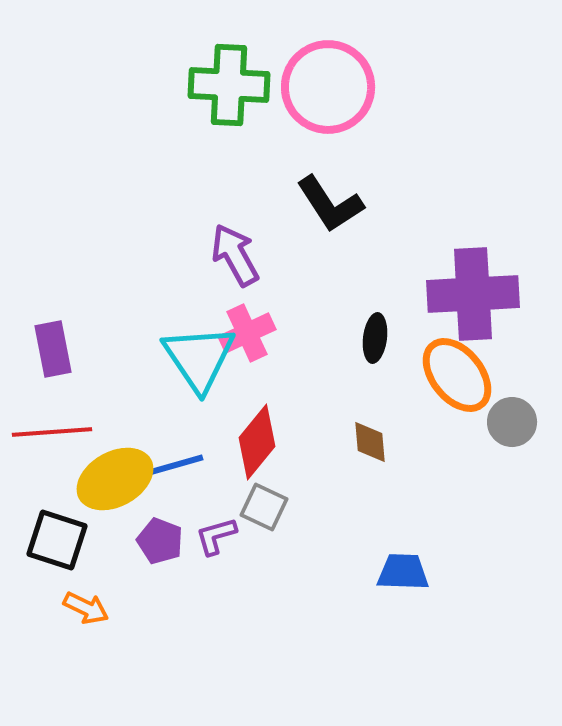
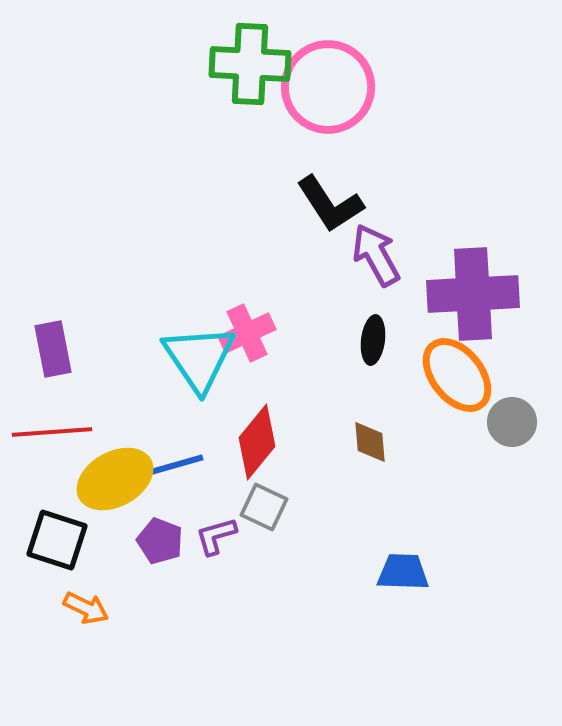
green cross: moved 21 px right, 21 px up
purple arrow: moved 141 px right
black ellipse: moved 2 px left, 2 px down
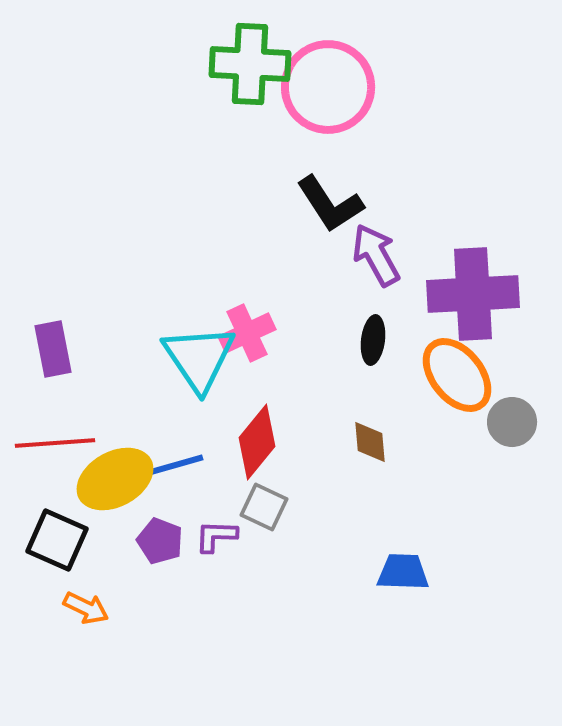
red line: moved 3 px right, 11 px down
purple L-shape: rotated 18 degrees clockwise
black square: rotated 6 degrees clockwise
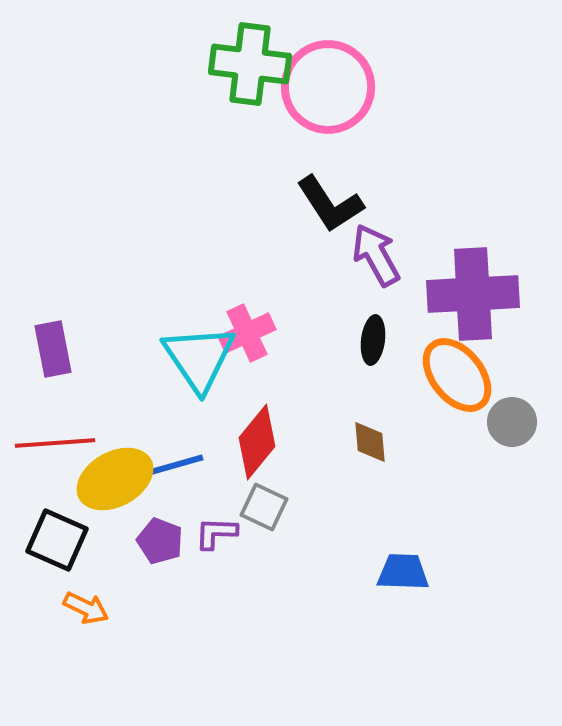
green cross: rotated 4 degrees clockwise
purple L-shape: moved 3 px up
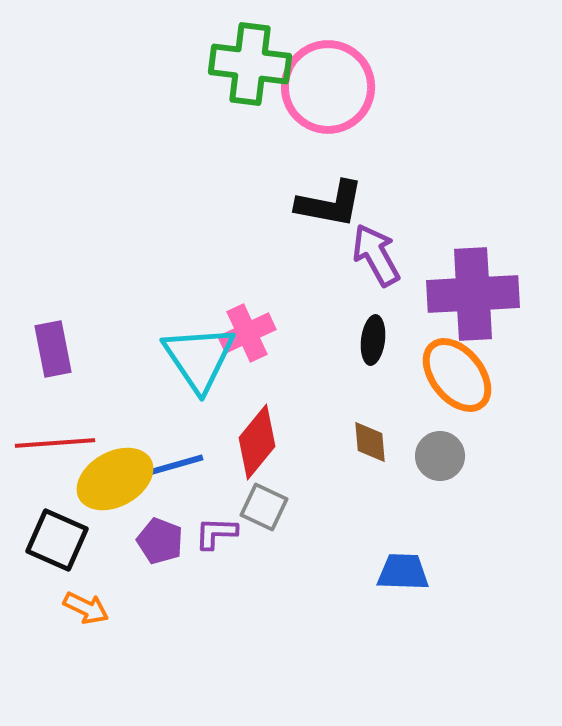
black L-shape: rotated 46 degrees counterclockwise
gray circle: moved 72 px left, 34 px down
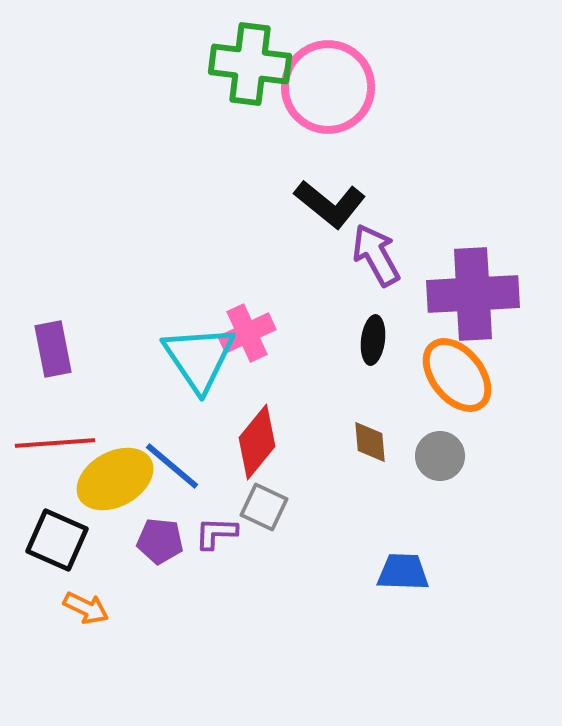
black L-shape: rotated 28 degrees clockwise
blue line: rotated 56 degrees clockwise
purple pentagon: rotated 15 degrees counterclockwise
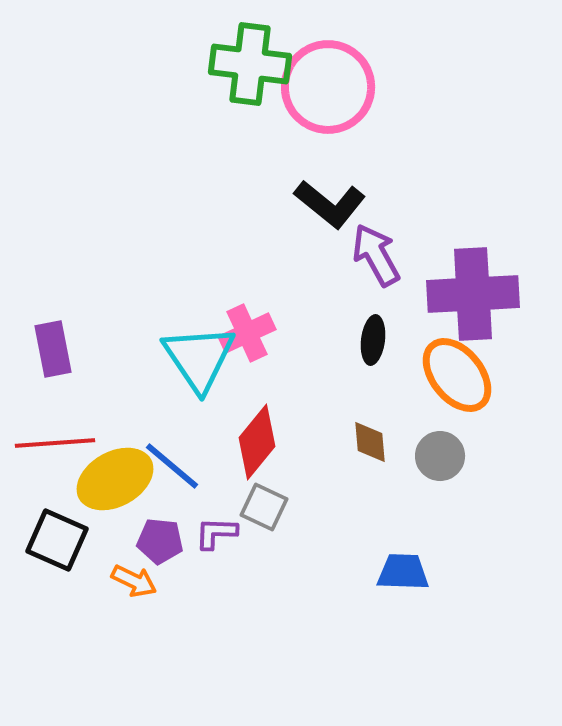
orange arrow: moved 48 px right, 27 px up
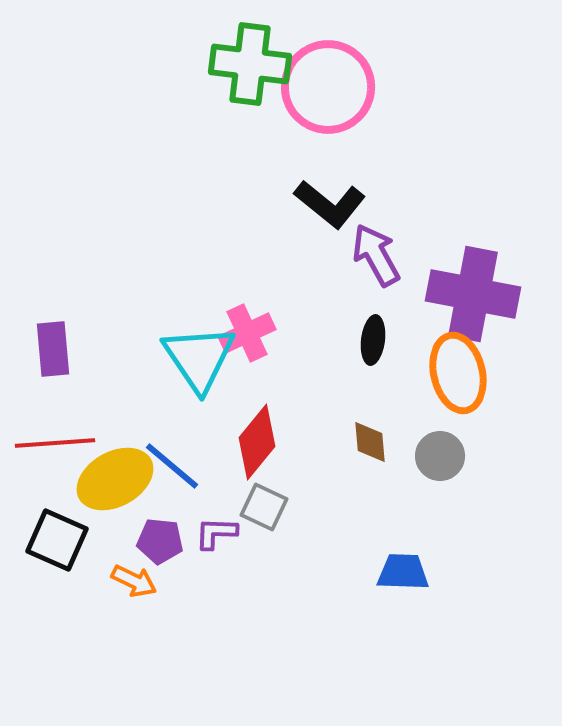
purple cross: rotated 14 degrees clockwise
purple rectangle: rotated 6 degrees clockwise
orange ellipse: moved 1 px right, 2 px up; rotated 26 degrees clockwise
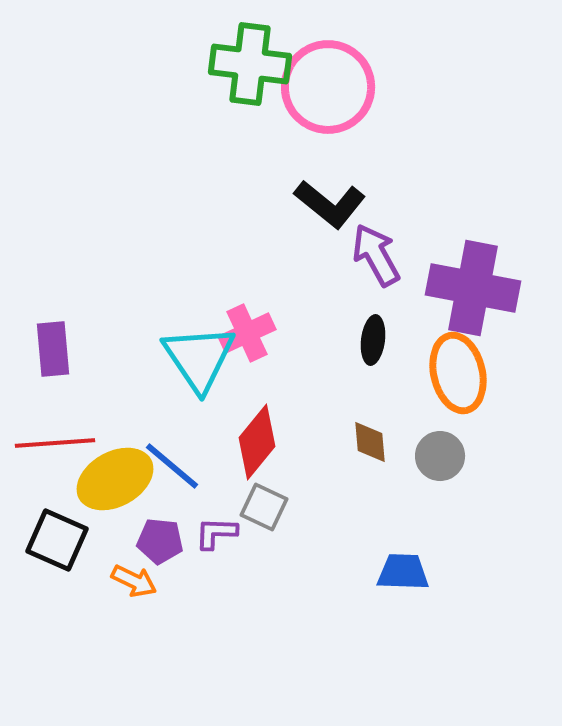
purple cross: moved 6 px up
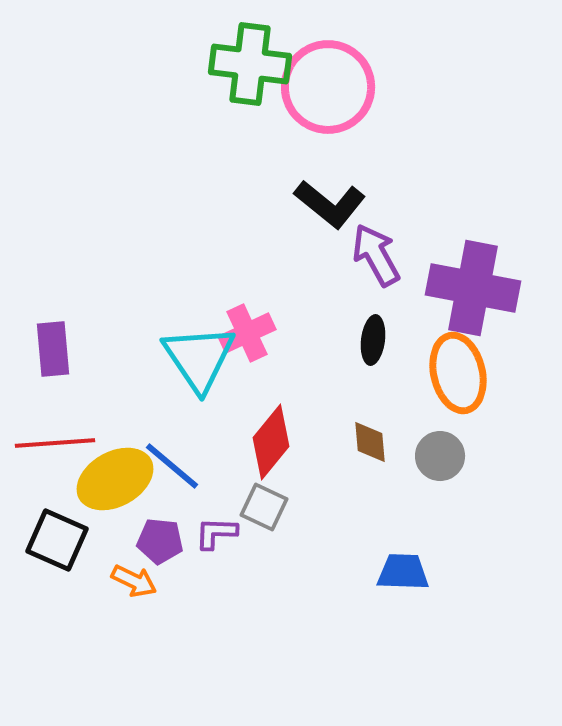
red diamond: moved 14 px right
